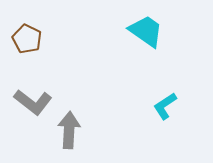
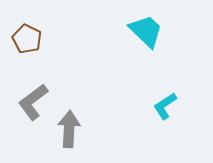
cyan trapezoid: rotated 9 degrees clockwise
gray L-shape: rotated 105 degrees clockwise
gray arrow: moved 1 px up
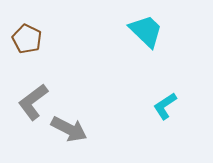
gray arrow: rotated 114 degrees clockwise
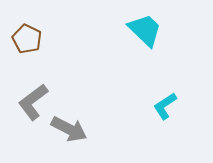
cyan trapezoid: moved 1 px left, 1 px up
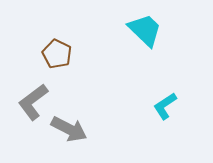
brown pentagon: moved 30 px right, 15 px down
